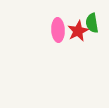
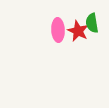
red star: rotated 20 degrees counterclockwise
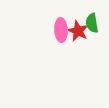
pink ellipse: moved 3 px right
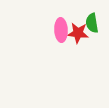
red star: moved 2 px down; rotated 20 degrees counterclockwise
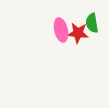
pink ellipse: rotated 10 degrees counterclockwise
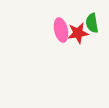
red star: rotated 15 degrees counterclockwise
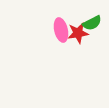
green semicircle: rotated 108 degrees counterclockwise
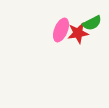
pink ellipse: rotated 35 degrees clockwise
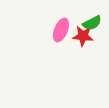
red star: moved 5 px right, 3 px down; rotated 15 degrees clockwise
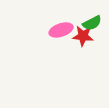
pink ellipse: rotated 50 degrees clockwise
